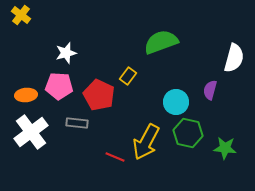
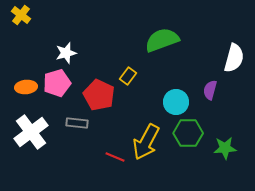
green semicircle: moved 1 px right, 2 px up
pink pentagon: moved 2 px left, 3 px up; rotated 20 degrees counterclockwise
orange ellipse: moved 8 px up
green hexagon: rotated 12 degrees counterclockwise
green star: rotated 10 degrees counterclockwise
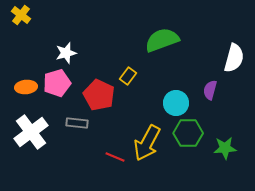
cyan circle: moved 1 px down
yellow arrow: moved 1 px right, 1 px down
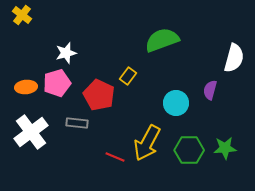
yellow cross: moved 1 px right
green hexagon: moved 1 px right, 17 px down
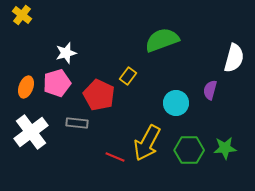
orange ellipse: rotated 65 degrees counterclockwise
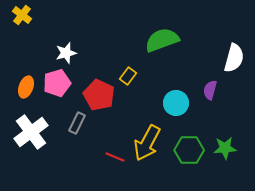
gray rectangle: rotated 70 degrees counterclockwise
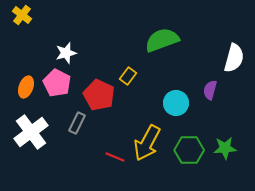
pink pentagon: rotated 28 degrees counterclockwise
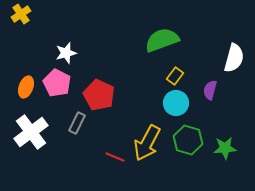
yellow cross: moved 1 px left, 1 px up; rotated 18 degrees clockwise
yellow rectangle: moved 47 px right
green hexagon: moved 1 px left, 10 px up; rotated 16 degrees clockwise
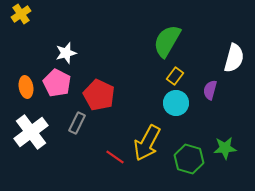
green semicircle: moved 5 px right, 1 px down; rotated 40 degrees counterclockwise
orange ellipse: rotated 30 degrees counterclockwise
green hexagon: moved 1 px right, 19 px down
red line: rotated 12 degrees clockwise
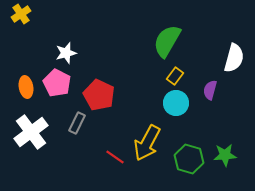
green star: moved 7 px down
